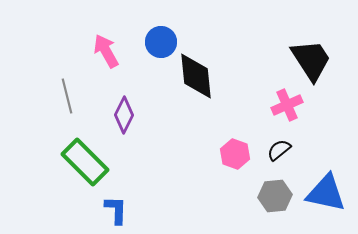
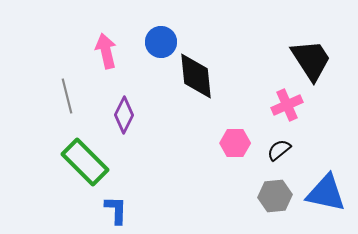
pink arrow: rotated 16 degrees clockwise
pink hexagon: moved 11 px up; rotated 20 degrees counterclockwise
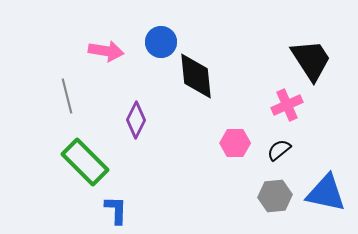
pink arrow: rotated 112 degrees clockwise
purple diamond: moved 12 px right, 5 px down
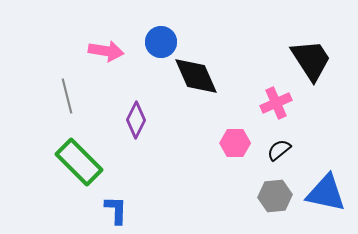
black diamond: rotated 18 degrees counterclockwise
pink cross: moved 11 px left, 2 px up
green rectangle: moved 6 px left
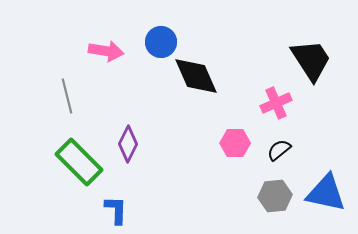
purple diamond: moved 8 px left, 24 px down
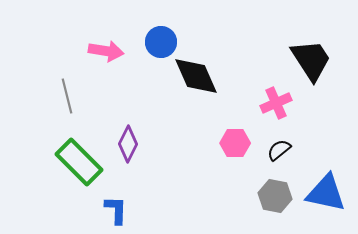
gray hexagon: rotated 16 degrees clockwise
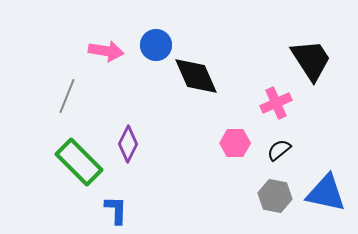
blue circle: moved 5 px left, 3 px down
gray line: rotated 36 degrees clockwise
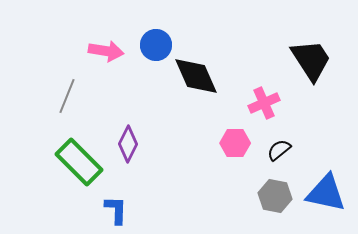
pink cross: moved 12 px left
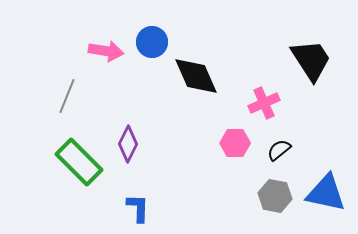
blue circle: moved 4 px left, 3 px up
blue L-shape: moved 22 px right, 2 px up
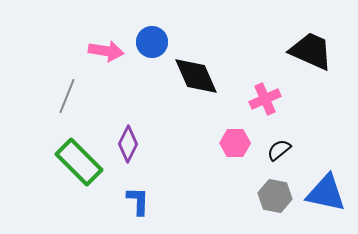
black trapezoid: moved 9 px up; rotated 33 degrees counterclockwise
pink cross: moved 1 px right, 4 px up
blue L-shape: moved 7 px up
